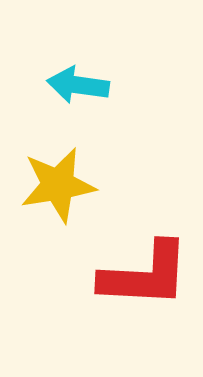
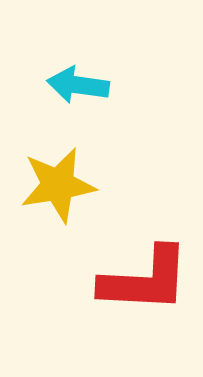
red L-shape: moved 5 px down
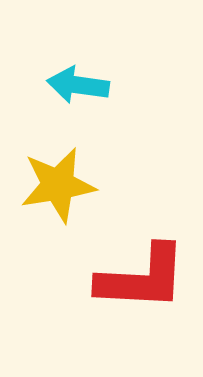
red L-shape: moved 3 px left, 2 px up
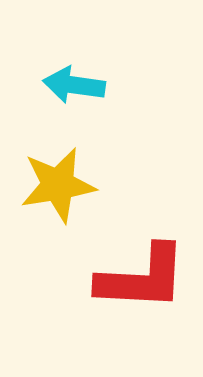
cyan arrow: moved 4 px left
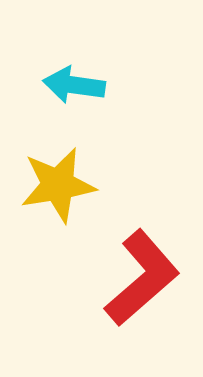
red L-shape: rotated 44 degrees counterclockwise
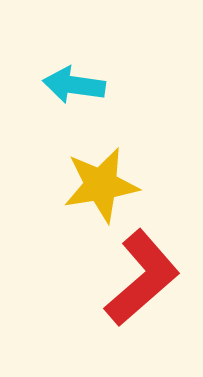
yellow star: moved 43 px right
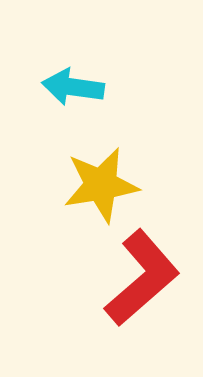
cyan arrow: moved 1 px left, 2 px down
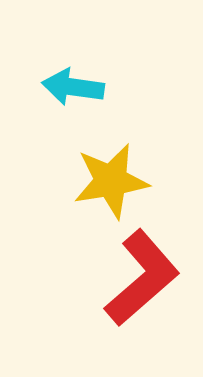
yellow star: moved 10 px right, 4 px up
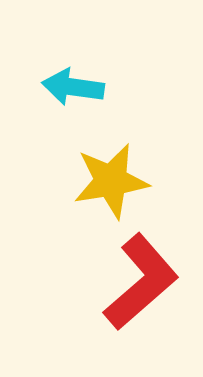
red L-shape: moved 1 px left, 4 px down
